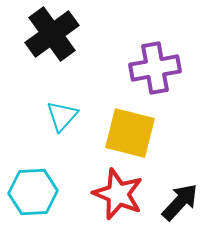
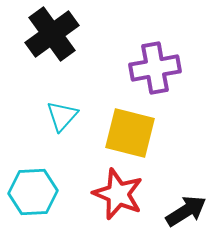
black arrow: moved 6 px right, 9 px down; rotated 15 degrees clockwise
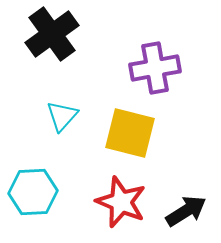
red star: moved 3 px right, 8 px down
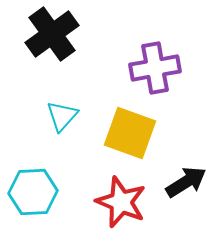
yellow square: rotated 6 degrees clockwise
black arrow: moved 29 px up
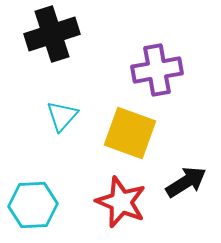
black cross: rotated 18 degrees clockwise
purple cross: moved 2 px right, 2 px down
cyan hexagon: moved 13 px down
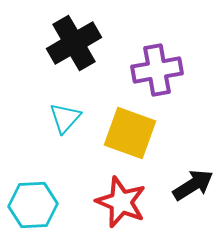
black cross: moved 22 px right, 9 px down; rotated 12 degrees counterclockwise
cyan triangle: moved 3 px right, 2 px down
black arrow: moved 7 px right, 3 px down
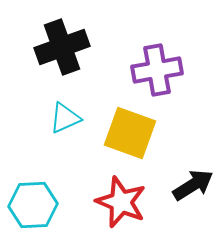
black cross: moved 12 px left, 4 px down; rotated 10 degrees clockwise
cyan triangle: rotated 24 degrees clockwise
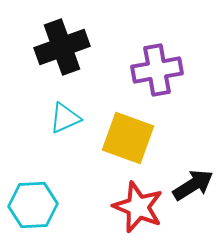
yellow square: moved 2 px left, 5 px down
red star: moved 17 px right, 5 px down
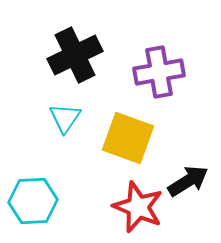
black cross: moved 13 px right, 8 px down; rotated 6 degrees counterclockwise
purple cross: moved 2 px right, 2 px down
cyan triangle: rotated 32 degrees counterclockwise
black arrow: moved 5 px left, 4 px up
cyan hexagon: moved 4 px up
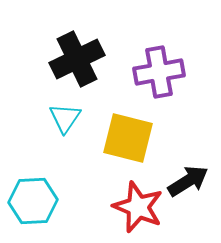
black cross: moved 2 px right, 4 px down
yellow square: rotated 6 degrees counterclockwise
